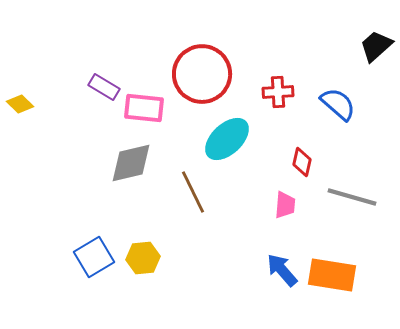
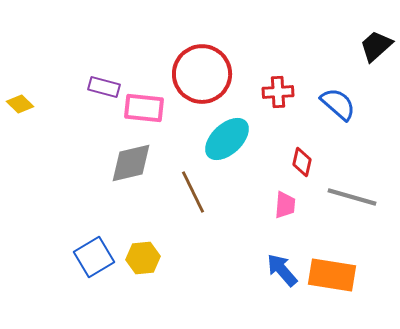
purple rectangle: rotated 16 degrees counterclockwise
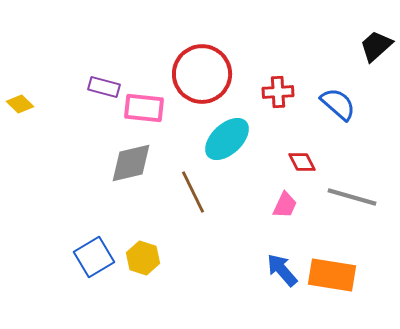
red diamond: rotated 40 degrees counterclockwise
pink trapezoid: rotated 20 degrees clockwise
yellow hexagon: rotated 24 degrees clockwise
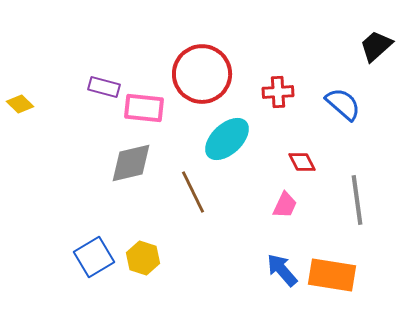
blue semicircle: moved 5 px right
gray line: moved 5 px right, 3 px down; rotated 66 degrees clockwise
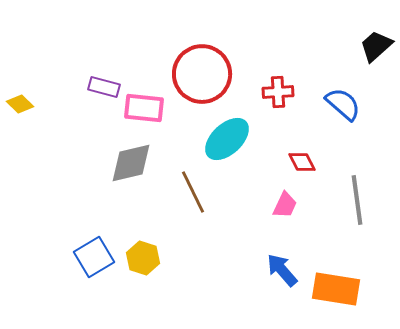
orange rectangle: moved 4 px right, 14 px down
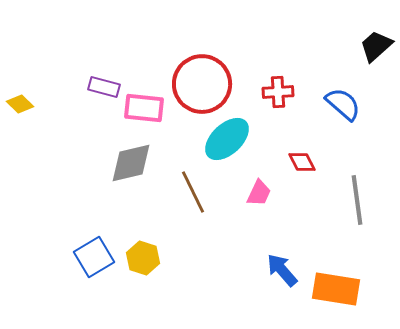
red circle: moved 10 px down
pink trapezoid: moved 26 px left, 12 px up
